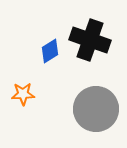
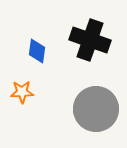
blue diamond: moved 13 px left; rotated 50 degrees counterclockwise
orange star: moved 1 px left, 2 px up
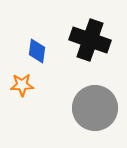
orange star: moved 7 px up
gray circle: moved 1 px left, 1 px up
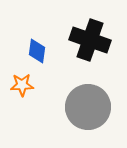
gray circle: moved 7 px left, 1 px up
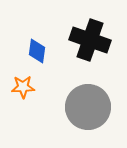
orange star: moved 1 px right, 2 px down
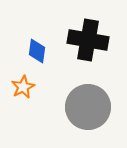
black cross: moved 2 px left; rotated 9 degrees counterclockwise
orange star: rotated 25 degrees counterclockwise
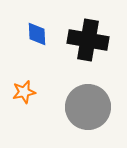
blue diamond: moved 17 px up; rotated 10 degrees counterclockwise
orange star: moved 1 px right, 5 px down; rotated 15 degrees clockwise
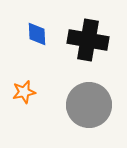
gray circle: moved 1 px right, 2 px up
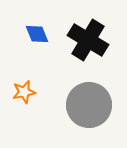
blue diamond: rotated 20 degrees counterclockwise
black cross: rotated 21 degrees clockwise
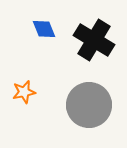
blue diamond: moved 7 px right, 5 px up
black cross: moved 6 px right
